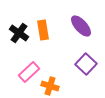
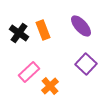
orange rectangle: rotated 12 degrees counterclockwise
orange cross: rotated 30 degrees clockwise
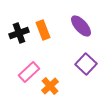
black cross: rotated 36 degrees clockwise
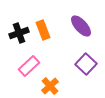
pink rectangle: moved 6 px up
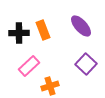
black cross: rotated 18 degrees clockwise
orange cross: rotated 24 degrees clockwise
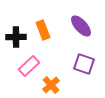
black cross: moved 3 px left, 4 px down
purple square: moved 2 px left; rotated 25 degrees counterclockwise
orange cross: moved 1 px right, 1 px up; rotated 24 degrees counterclockwise
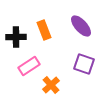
orange rectangle: moved 1 px right
pink rectangle: rotated 10 degrees clockwise
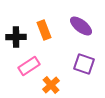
purple ellipse: rotated 10 degrees counterclockwise
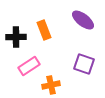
purple ellipse: moved 2 px right, 6 px up
orange cross: rotated 30 degrees clockwise
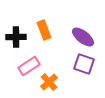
purple ellipse: moved 17 px down
orange cross: moved 2 px left, 3 px up; rotated 30 degrees counterclockwise
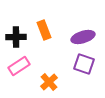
purple ellipse: rotated 55 degrees counterclockwise
pink rectangle: moved 10 px left
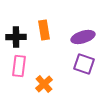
orange rectangle: rotated 12 degrees clockwise
pink rectangle: rotated 50 degrees counterclockwise
orange cross: moved 5 px left, 2 px down
